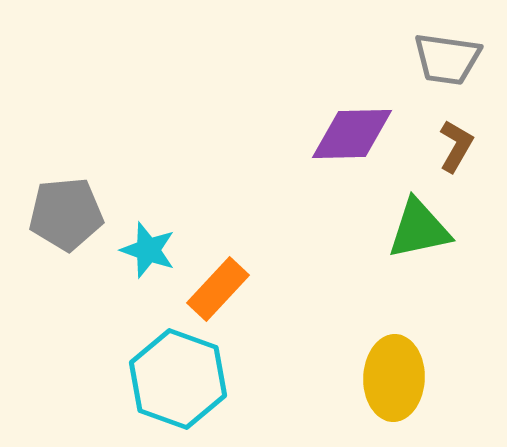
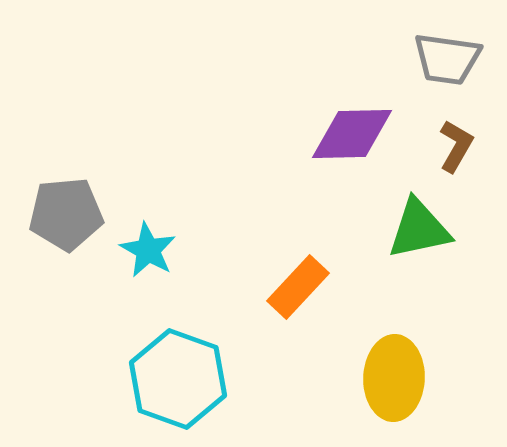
cyan star: rotated 10 degrees clockwise
orange rectangle: moved 80 px right, 2 px up
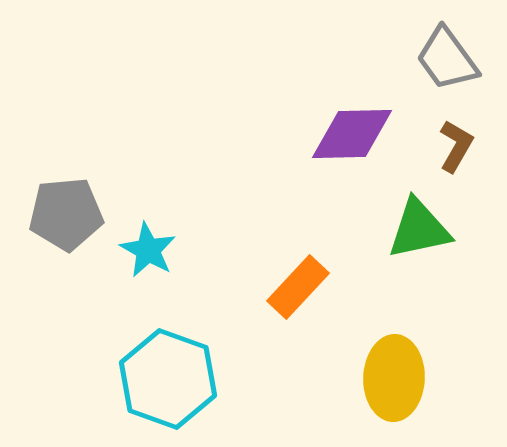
gray trapezoid: rotated 46 degrees clockwise
cyan hexagon: moved 10 px left
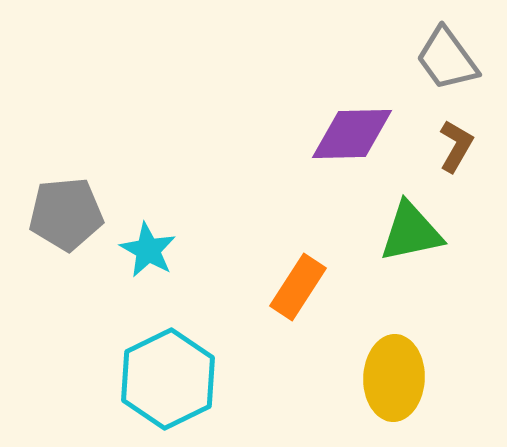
green triangle: moved 8 px left, 3 px down
orange rectangle: rotated 10 degrees counterclockwise
cyan hexagon: rotated 14 degrees clockwise
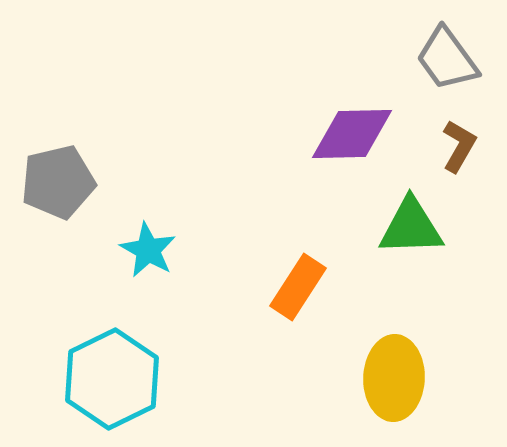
brown L-shape: moved 3 px right
gray pentagon: moved 8 px left, 32 px up; rotated 8 degrees counterclockwise
green triangle: moved 5 px up; rotated 10 degrees clockwise
cyan hexagon: moved 56 px left
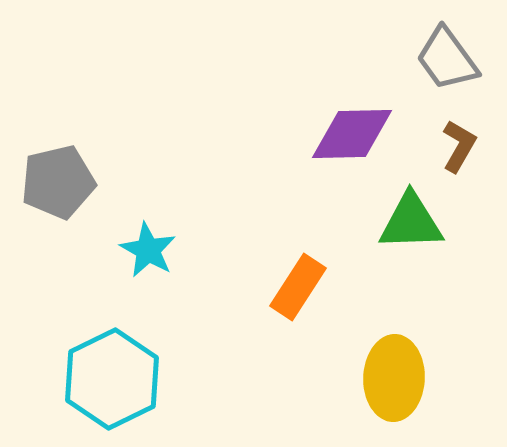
green triangle: moved 5 px up
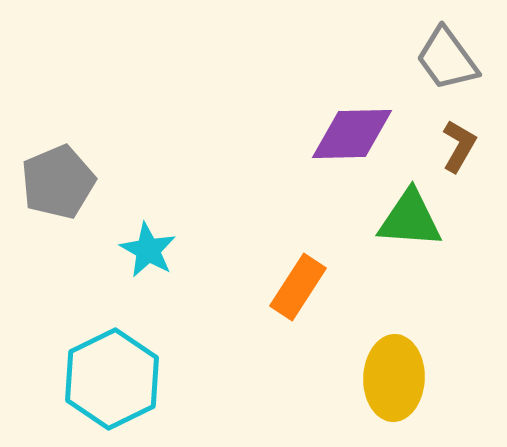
gray pentagon: rotated 10 degrees counterclockwise
green triangle: moved 1 px left, 3 px up; rotated 6 degrees clockwise
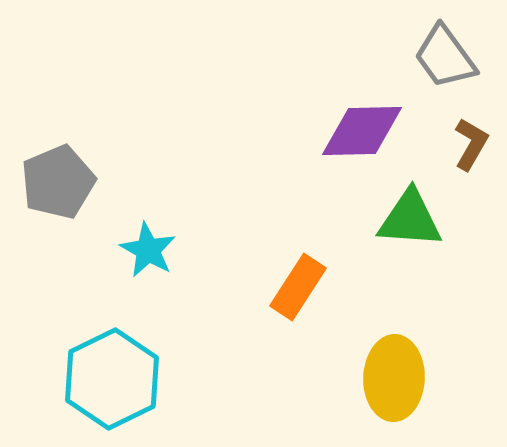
gray trapezoid: moved 2 px left, 2 px up
purple diamond: moved 10 px right, 3 px up
brown L-shape: moved 12 px right, 2 px up
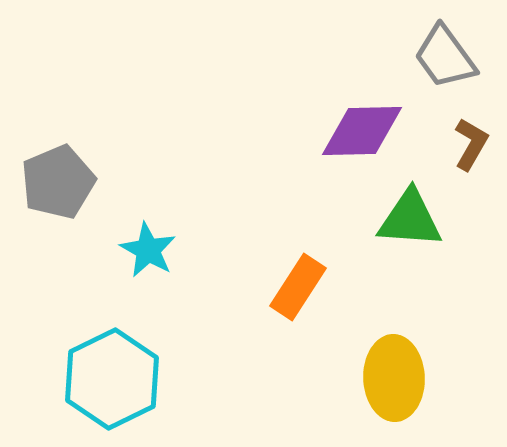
yellow ellipse: rotated 4 degrees counterclockwise
